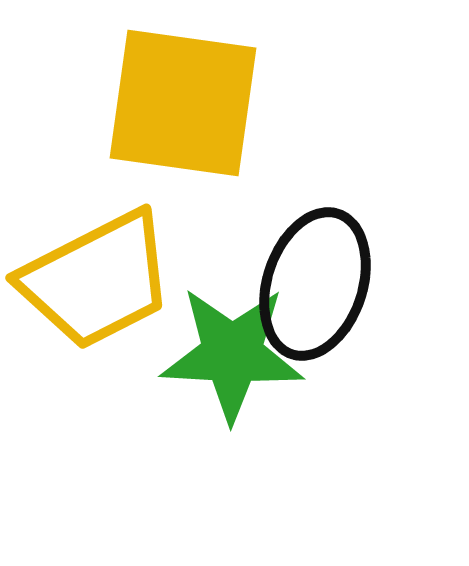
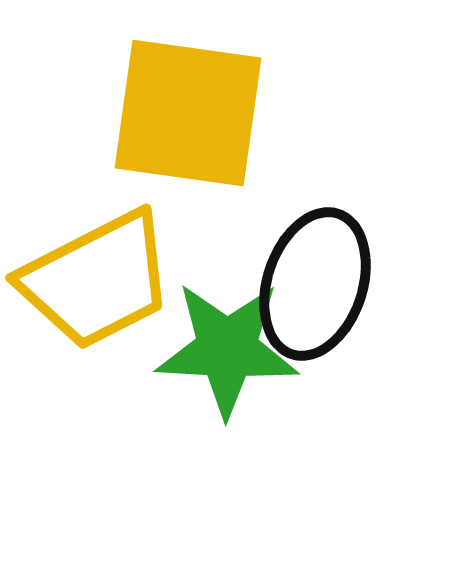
yellow square: moved 5 px right, 10 px down
green star: moved 5 px left, 5 px up
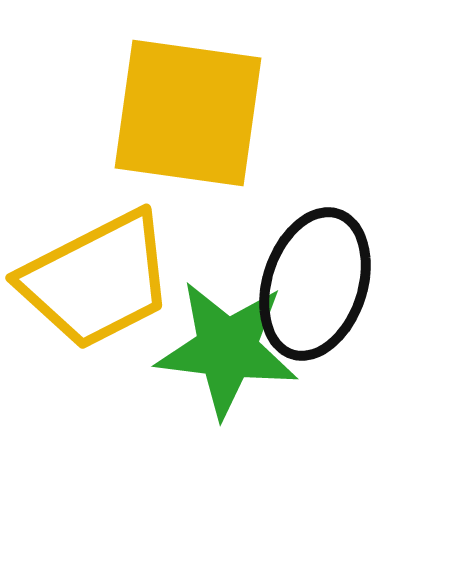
green star: rotated 4 degrees clockwise
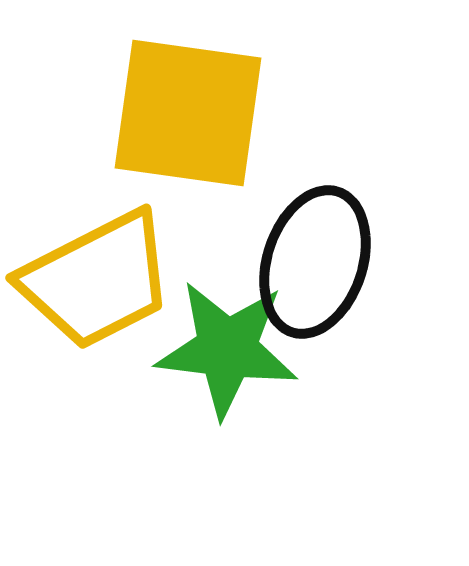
black ellipse: moved 22 px up
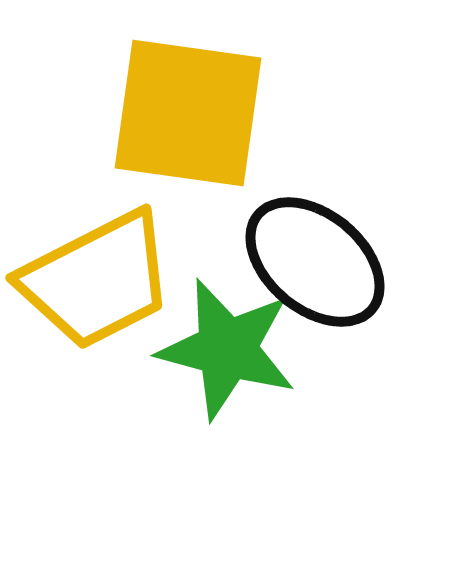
black ellipse: rotated 68 degrees counterclockwise
green star: rotated 8 degrees clockwise
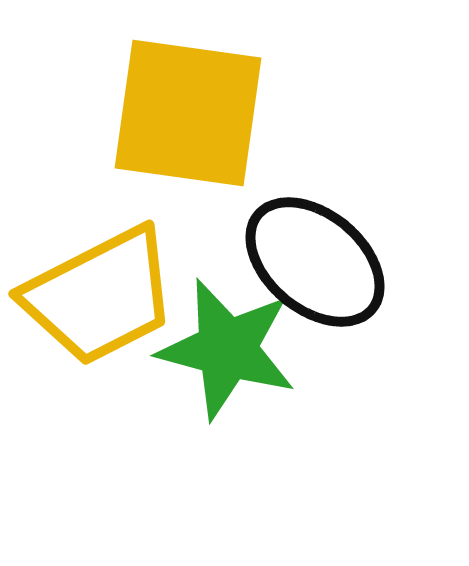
yellow trapezoid: moved 3 px right, 16 px down
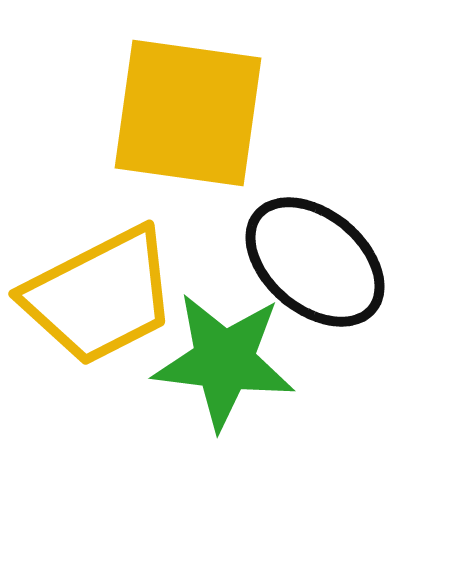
green star: moved 3 px left, 12 px down; rotated 8 degrees counterclockwise
